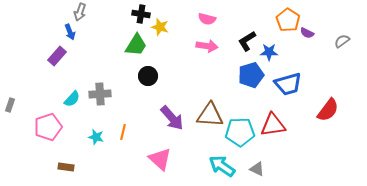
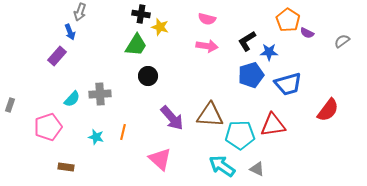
cyan pentagon: moved 3 px down
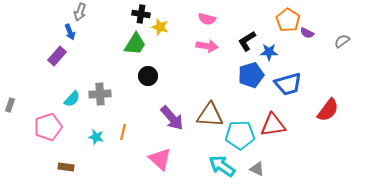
green trapezoid: moved 1 px left, 1 px up
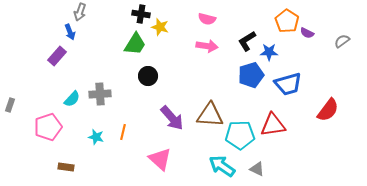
orange pentagon: moved 1 px left, 1 px down
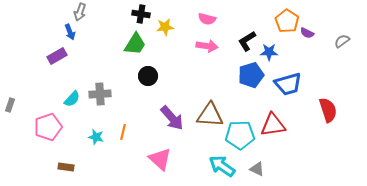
yellow star: moved 5 px right; rotated 24 degrees counterclockwise
purple rectangle: rotated 18 degrees clockwise
red semicircle: rotated 55 degrees counterclockwise
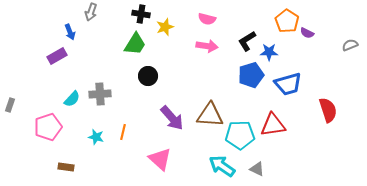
gray arrow: moved 11 px right
yellow star: rotated 12 degrees counterclockwise
gray semicircle: moved 8 px right, 4 px down; rotated 14 degrees clockwise
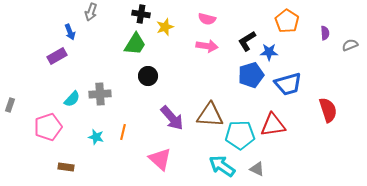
purple semicircle: moved 18 px right; rotated 120 degrees counterclockwise
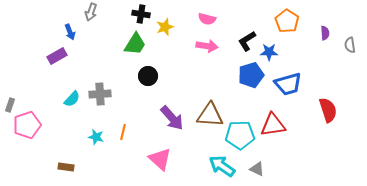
gray semicircle: rotated 77 degrees counterclockwise
pink pentagon: moved 21 px left, 2 px up
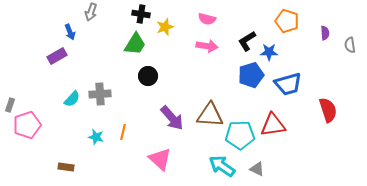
orange pentagon: rotated 15 degrees counterclockwise
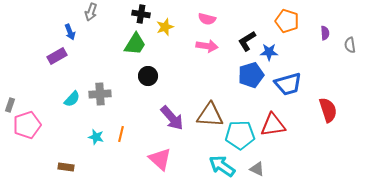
orange line: moved 2 px left, 2 px down
